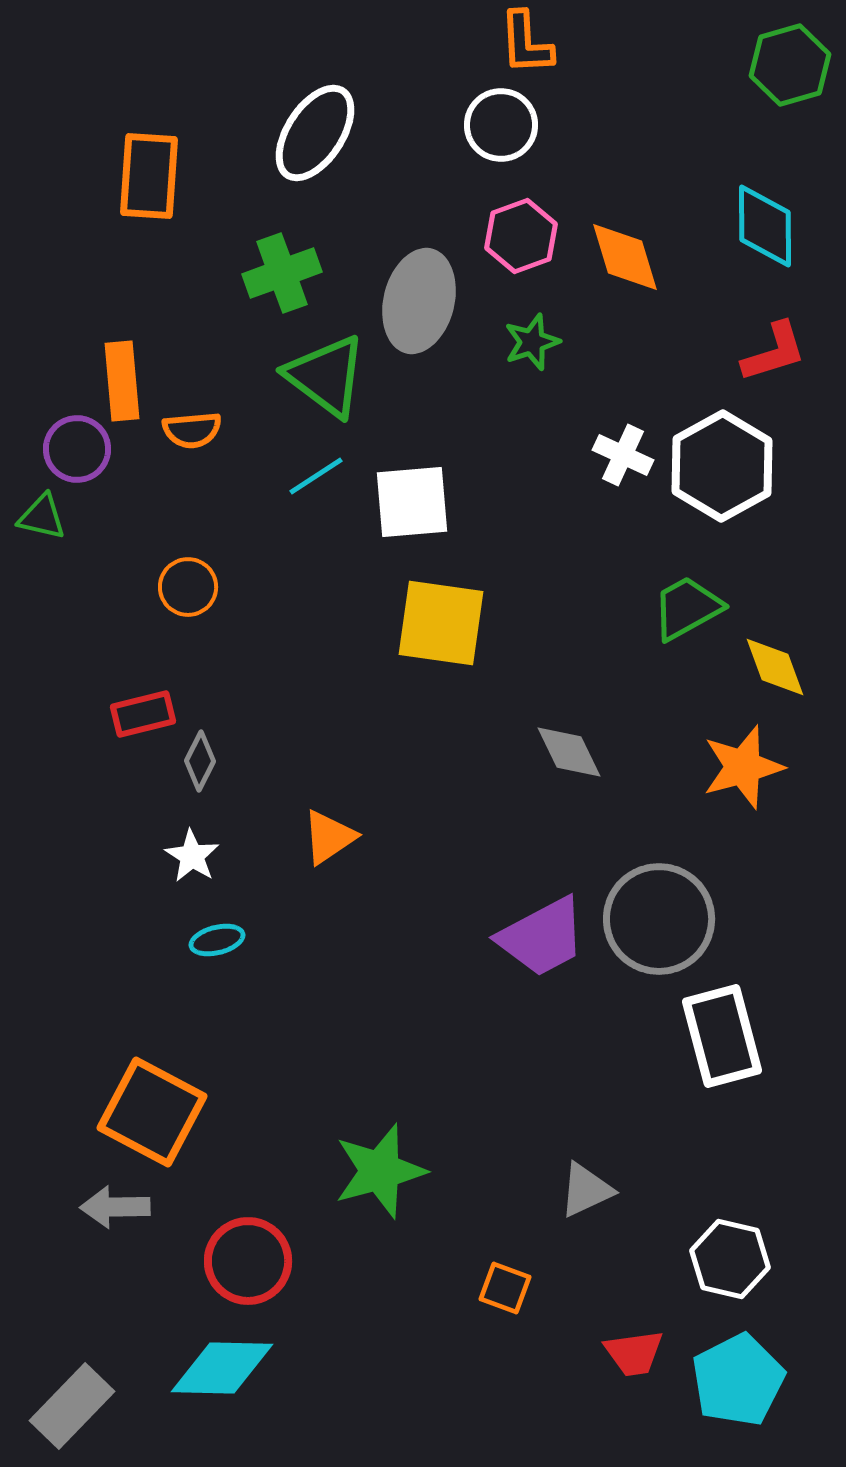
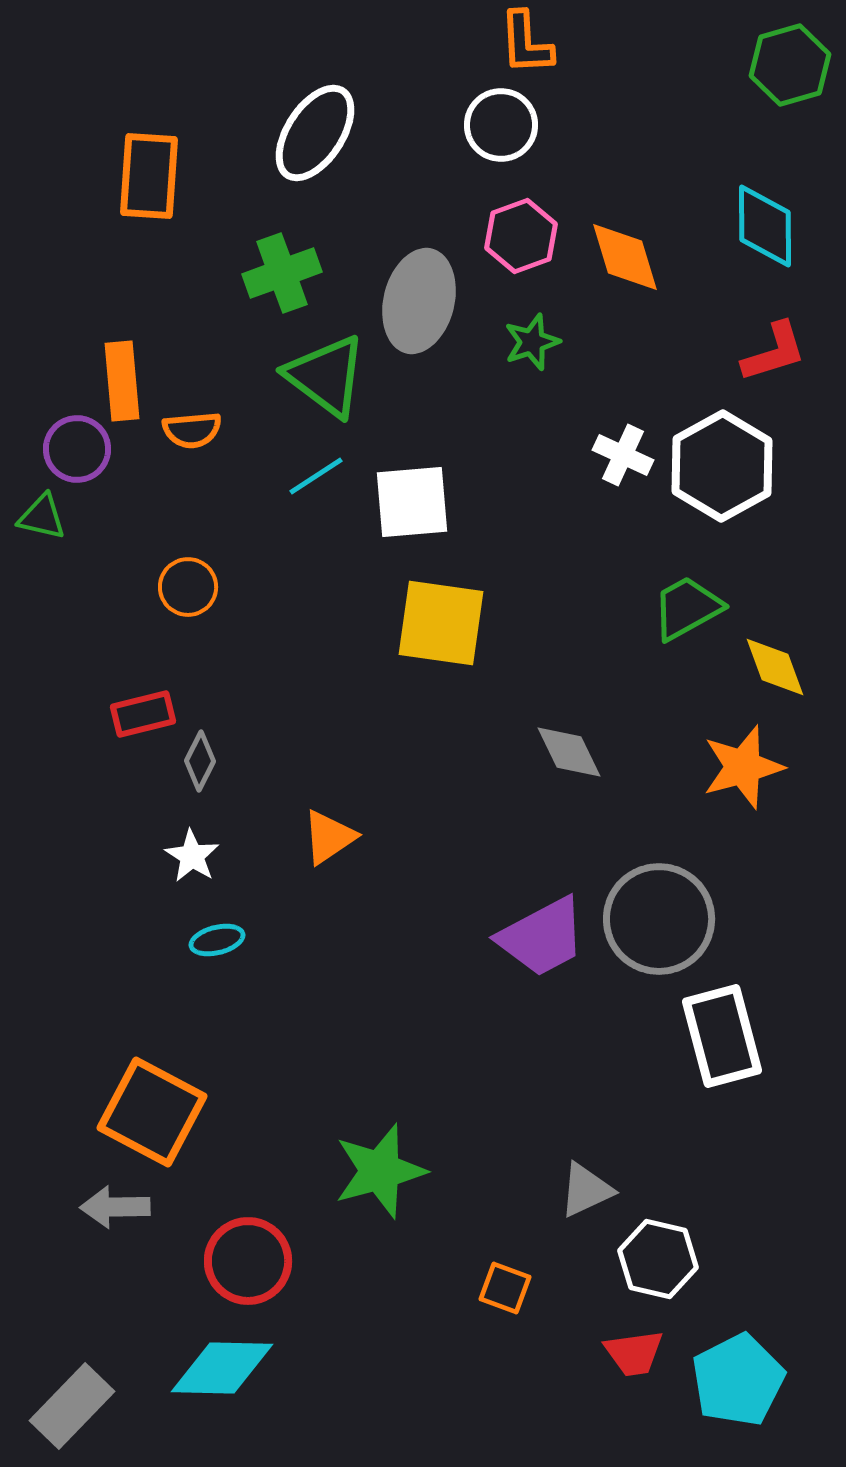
white hexagon at (730, 1259): moved 72 px left
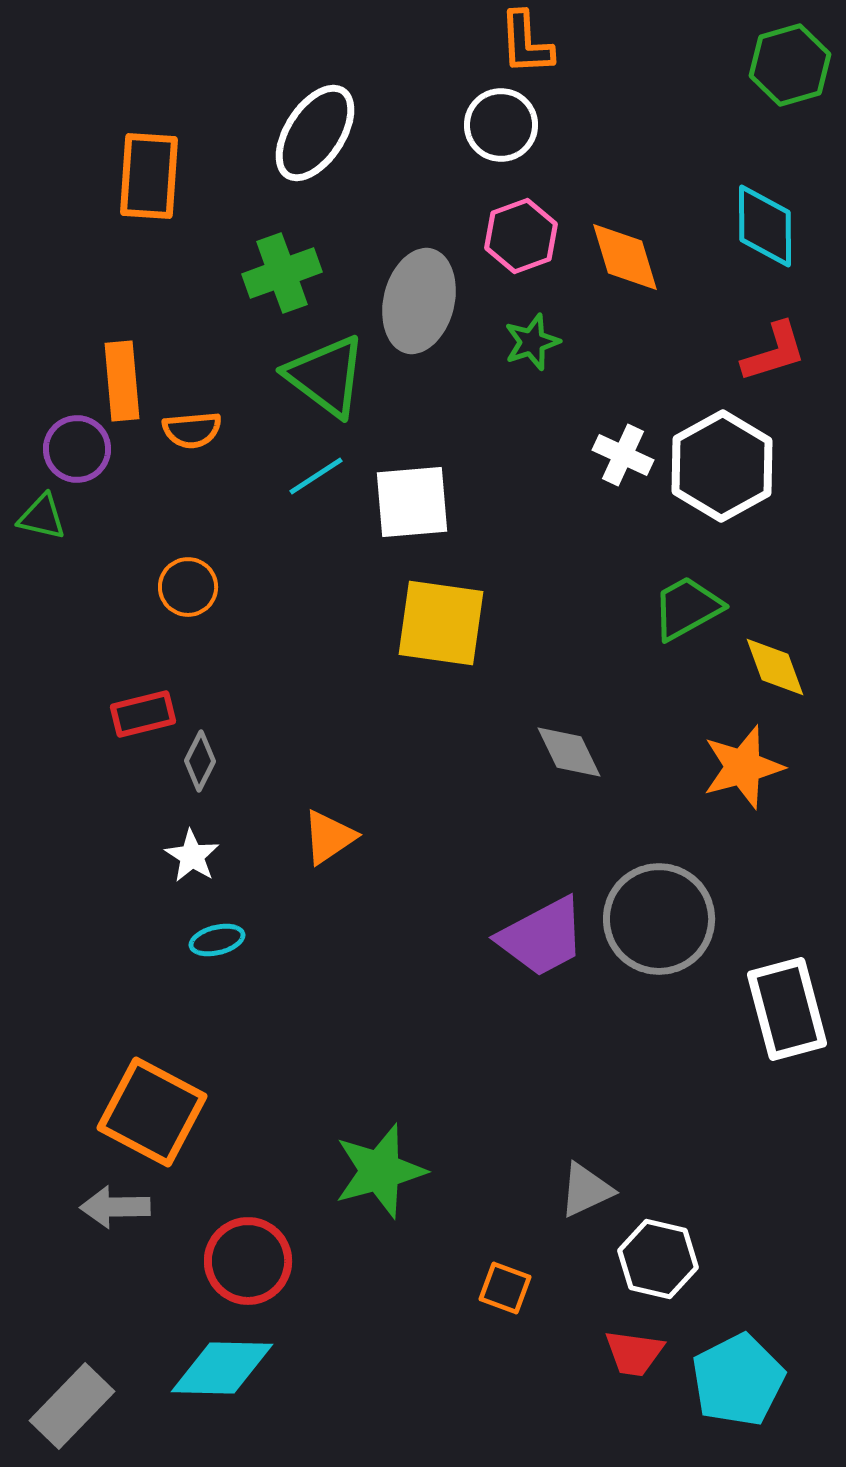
white rectangle at (722, 1036): moved 65 px right, 27 px up
red trapezoid at (634, 1353): rotated 16 degrees clockwise
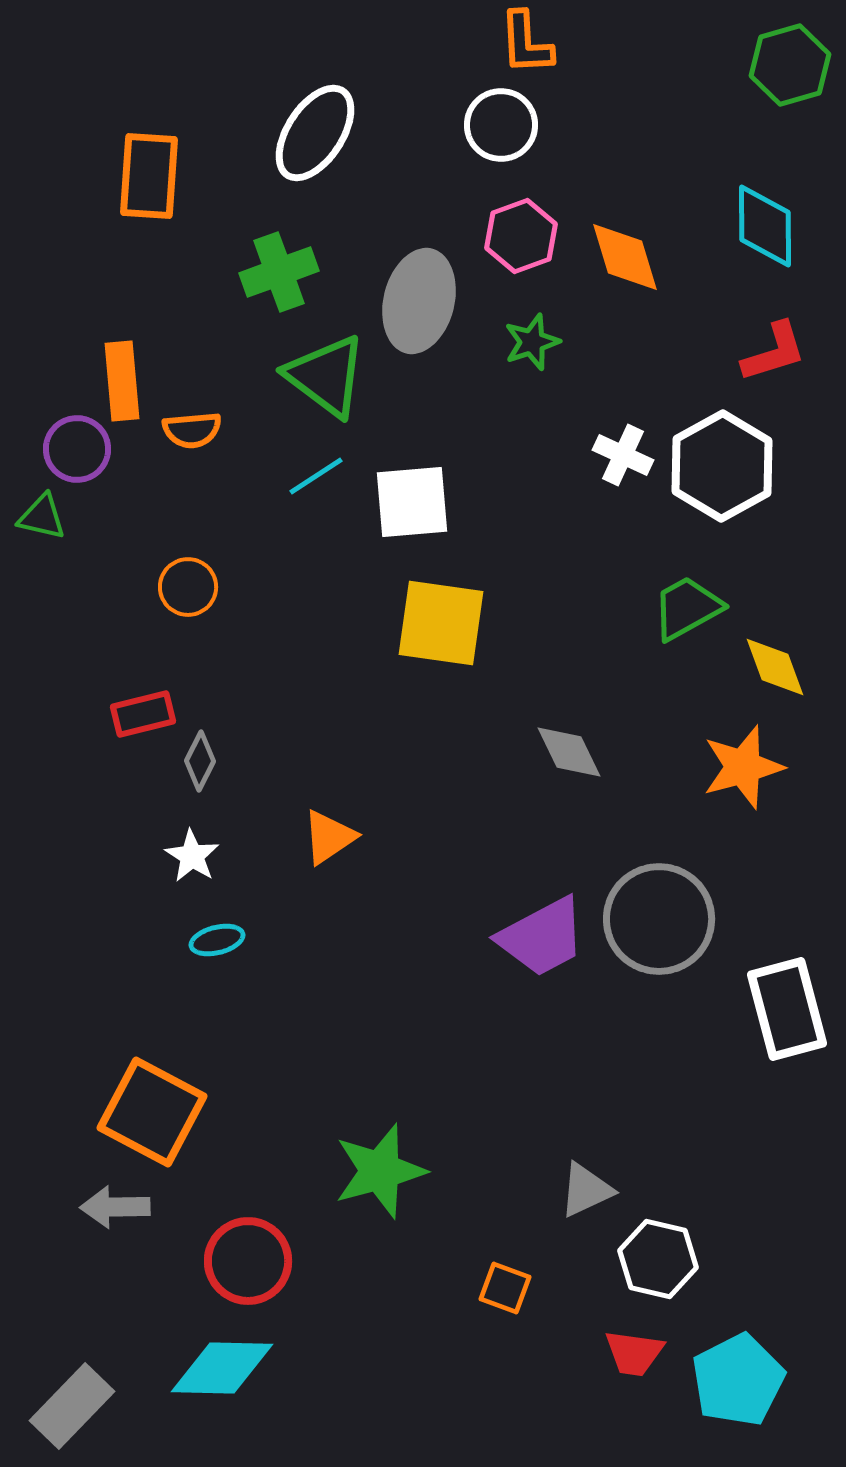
green cross at (282, 273): moved 3 px left, 1 px up
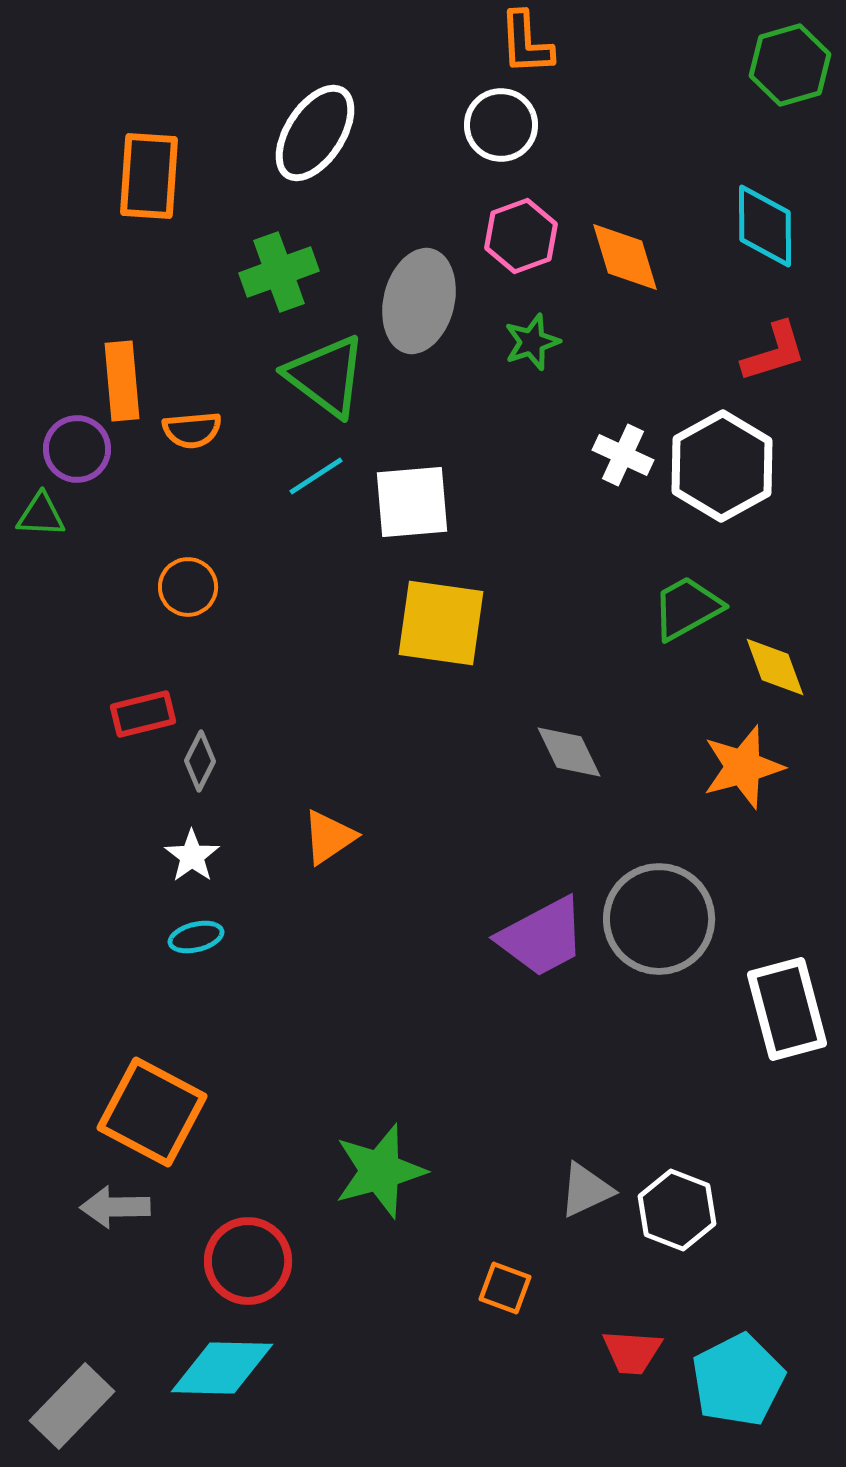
green triangle at (42, 517): moved 1 px left, 2 px up; rotated 10 degrees counterclockwise
white star at (192, 856): rotated 4 degrees clockwise
cyan ellipse at (217, 940): moved 21 px left, 3 px up
white hexagon at (658, 1259): moved 19 px right, 49 px up; rotated 8 degrees clockwise
red trapezoid at (634, 1353): moved 2 px left, 1 px up; rotated 4 degrees counterclockwise
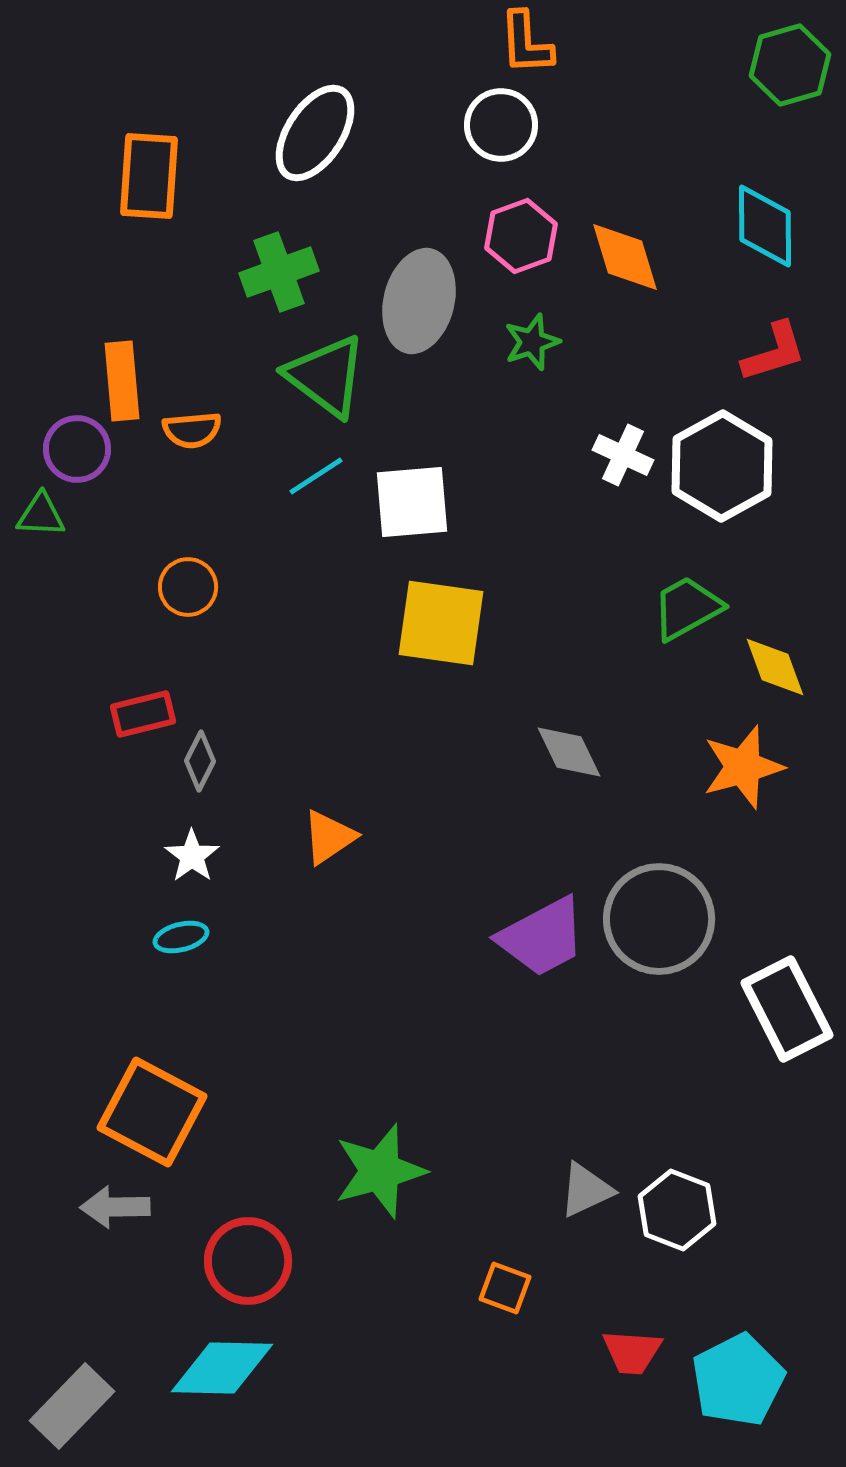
cyan ellipse at (196, 937): moved 15 px left
white rectangle at (787, 1009): rotated 12 degrees counterclockwise
